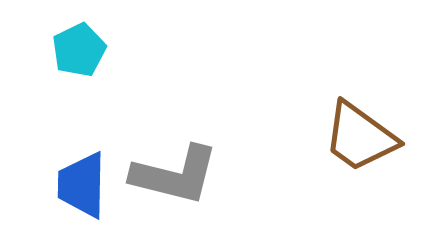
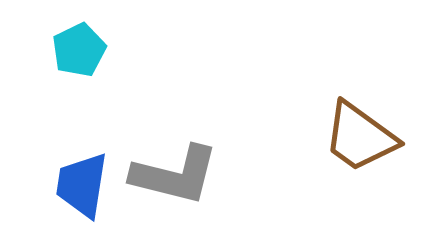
blue trapezoid: rotated 8 degrees clockwise
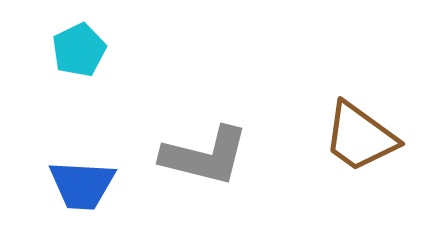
gray L-shape: moved 30 px right, 19 px up
blue trapezoid: rotated 96 degrees counterclockwise
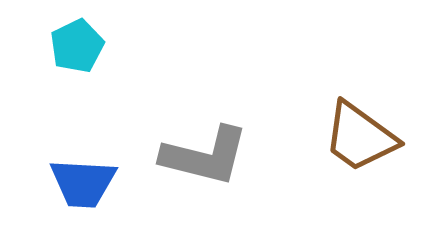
cyan pentagon: moved 2 px left, 4 px up
blue trapezoid: moved 1 px right, 2 px up
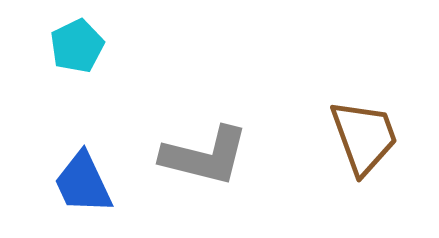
brown trapezoid: moved 4 px right; rotated 146 degrees counterclockwise
blue trapezoid: rotated 62 degrees clockwise
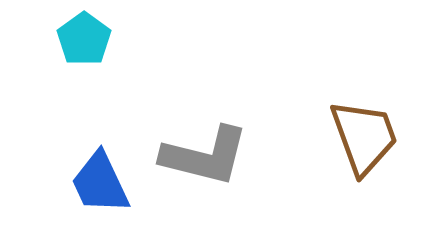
cyan pentagon: moved 7 px right, 7 px up; rotated 10 degrees counterclockwise
blue trapezoid: moved 17 px right
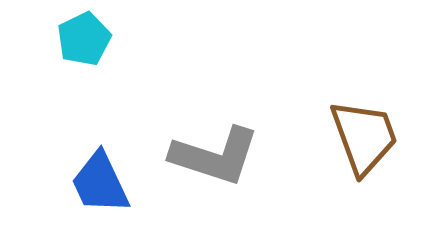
cyan pentagon: rotated 10 degrees clockwise
gray L-shape: moved 10 px right; rotated 4 degrees clockwise
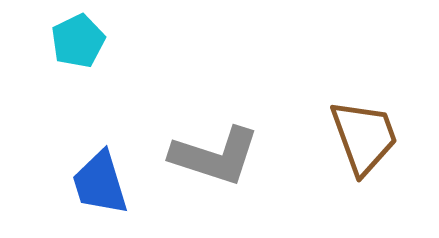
cyan pentagon: moved 6 px left, 2 px down
blue trapezoid: rotated 8 degrees clockwise
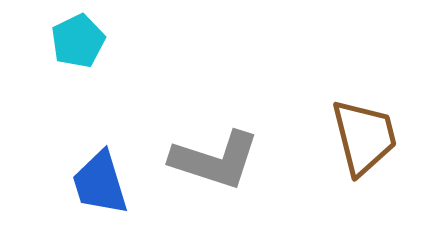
brown trapezoid: rotated 6 degrees clockwise
gray L-shape: moved 4 px down
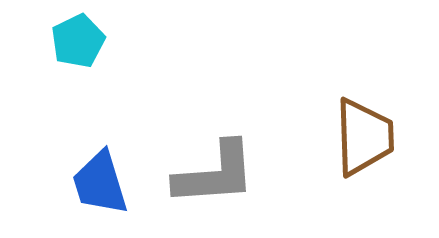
brown trapezoid: rotated 12 degrees clockwise
gray L-shape: moved 14 px down; rotated 22 degrees counterclockwise
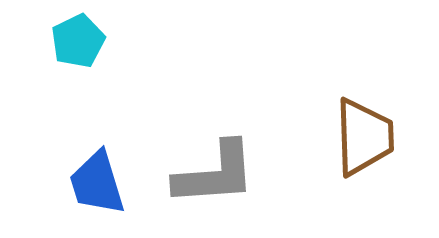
blue trapezoid: moved 3 px left
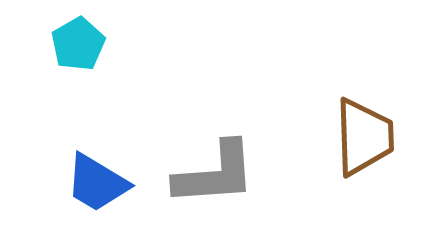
cyan pentagon: moved 3 px down; rotated 4 degrees counterclockwise
blue trapezoid: rotated 42 degrees counterclockwise
